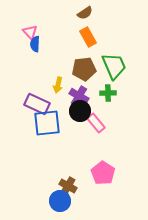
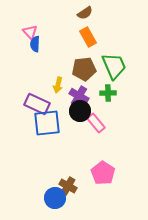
blue circle: moved 5 px left, 3 px up
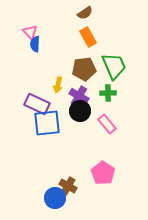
pink rectangle: moved 11 px right, 1 px down
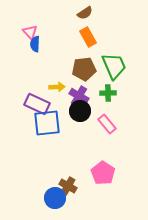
yellow arrow: moved 1 px left, 2 px down; rotated 105 degrees counterclockwise
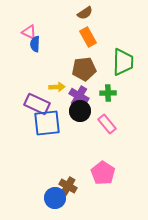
pink triangle: moved 1 px left; rotated 21 degrees counterclockwise
green trapezoid: moved 9 px right, 4 px up; rotated 24 degrees clockwise
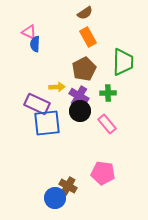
brown pentagon: rotated 20 degrees counterclockwise
pink pentagon: rotated 25 degrees counterclockwise
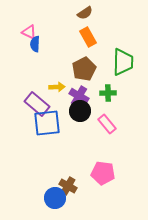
purple rectangle: rotated 15 degrees clockwise
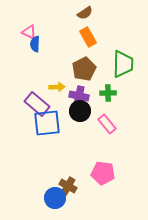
green trapezoid: moved 2 px down
purple cross: rotated 18 degrees counterclockwise
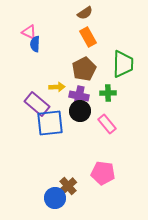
blue square: moved 3 px right
brown cross: rotated 18 degrees clockwise
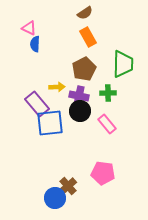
pink triangle: moved 4 px up
purple rectangle: rotated 10 degrees clockwise
